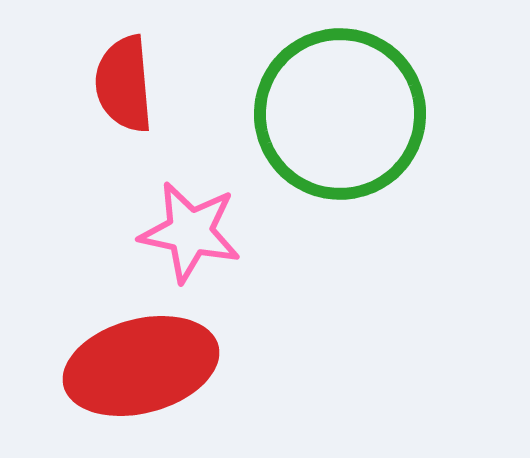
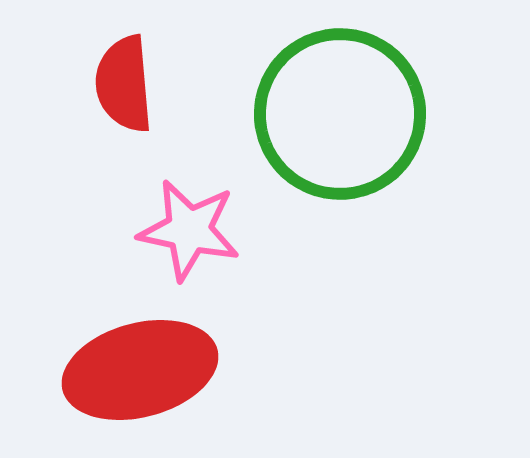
pink star: moved 1 px left, 2 px up
red ellipse: moved 1 px left, 4 px down
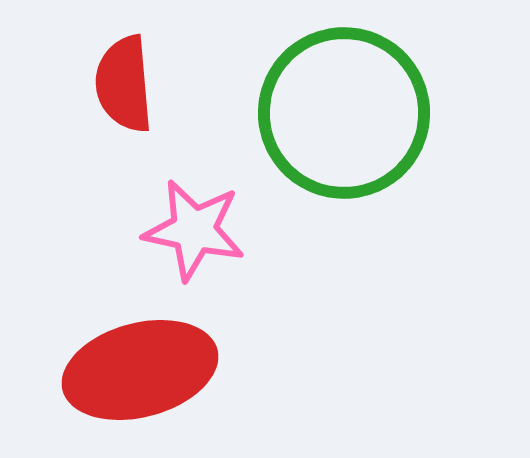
green circle: moved 4 px right, 1 px up
pink star: moved 5 px right
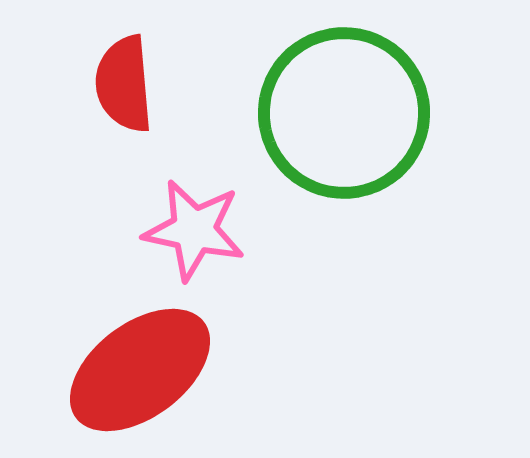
red ellipse: rotated 22 degrees counterclockwise
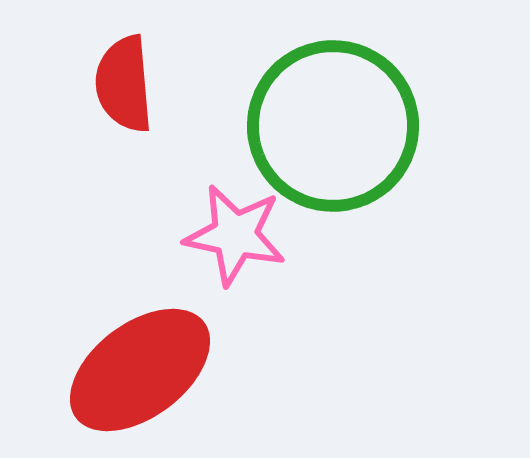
green circle: moved 11 px left, 13 px down
pink star: moved 41 px right, 5 px down
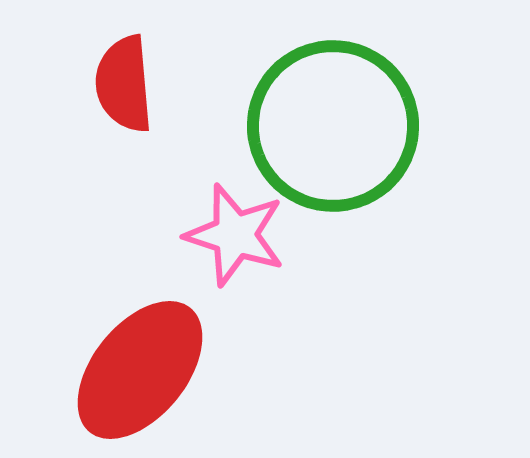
pink star: rotated 6 degrees clockwise
red ellipse: rotated 14 degrees counterclockwise
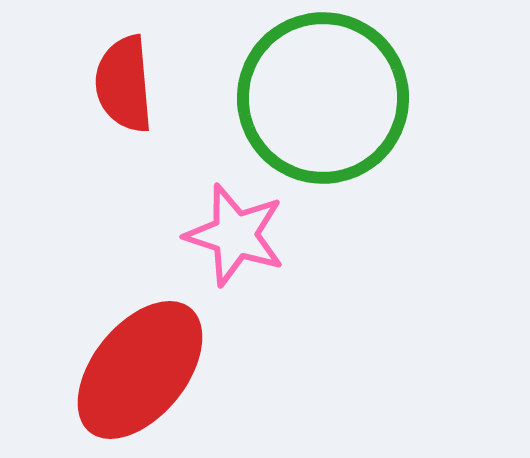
green circle: moved 10 px left, 28 px up
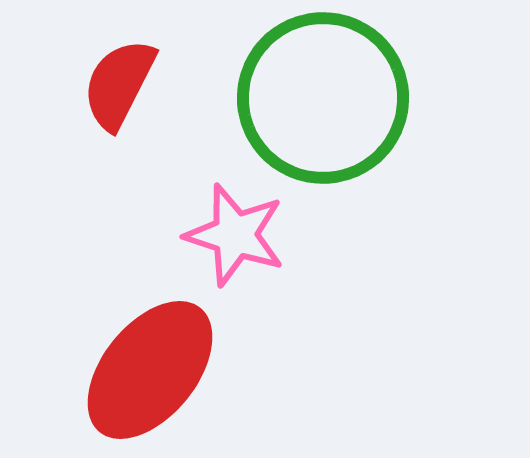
red semicircle: moved 5 px left; rotated 32 degrees clockwise
red ellipse: moved 10 px right
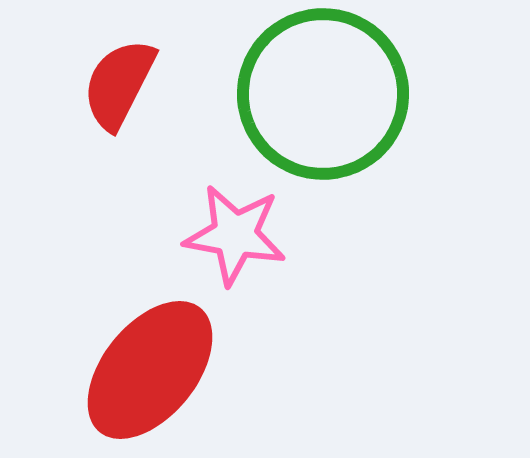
green circle: moved 4 px up
pink star: rotated 8 degrees counterclockwise
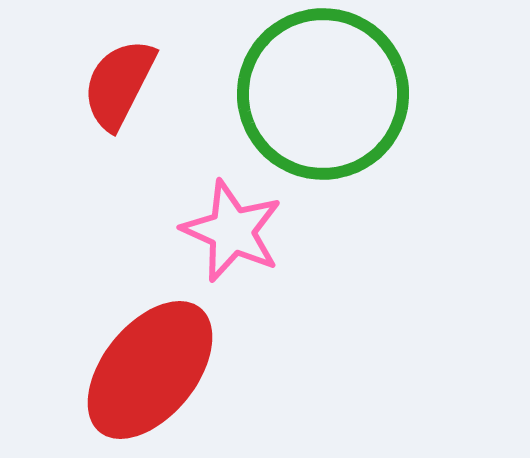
pink star: moved 3 px left, 4 px up; rotated 14 degrees clockwise
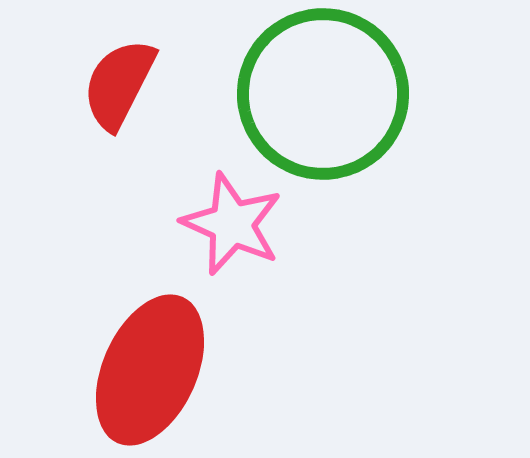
pink star: moved 7 px up
red ellipse: rotated 15 degrees counterclockwise
